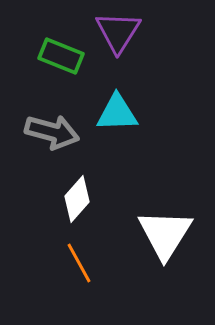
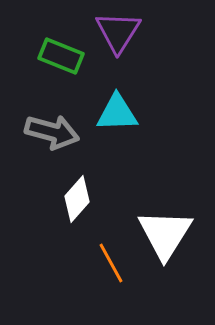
orange line: moved 32 px right
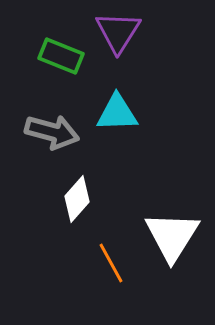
white triangle: moved 7 px right, 2 px down
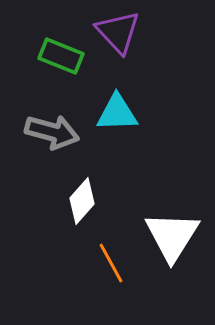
purple triangle: rotated 15 degrees counterclockwise
white diamond: moved 5 px right, 2 px down
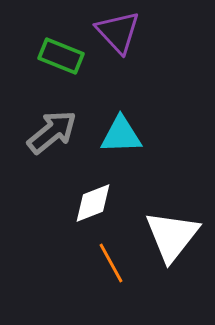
cyan triangle: moved 4 px right, 22 px down
gray arrow: rotated 54 degrees counterclockwise
white diamond: moved 11 px right, 2 px down; rotated 27 degrees clockwise
white triangle: rotated 6 degrees clockwise
